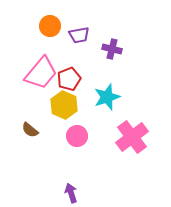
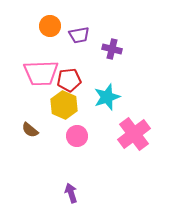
pink trapezoid: rotated 48 degrees clockwise
red pentagon: moved 1 px down; rotated 15 degrees clockwise
pink cross: moved 2 px right, 3 px up
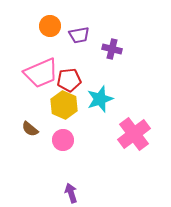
pink trapezoid: rotated 21 degrees counterclockwise
cyan star: moved 7 px left, 2 px down
brown semicircle: moved 1 px up
pink circle: moved 14 px left, 4 px down
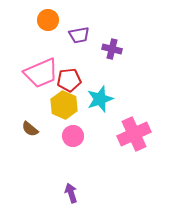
orange circle: moved 2 px left, 6 px up
pink cross: rotated 12 degrees clockwise
pink circle: moved 10 px right, 4 px up
